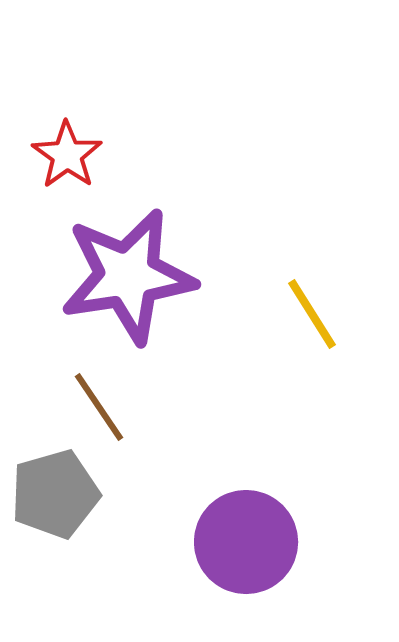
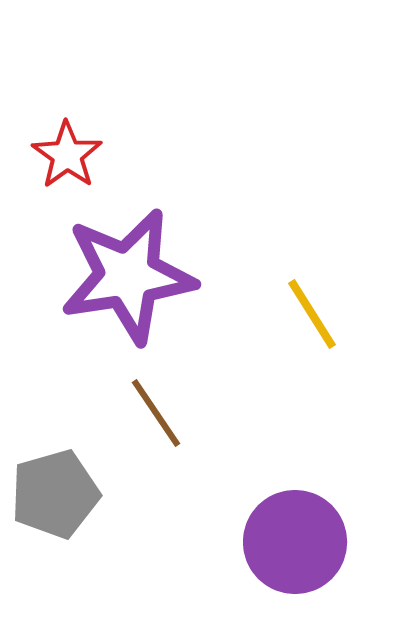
brown line: moved 57 px right, 6 px down
purple circle: moved 49 px right
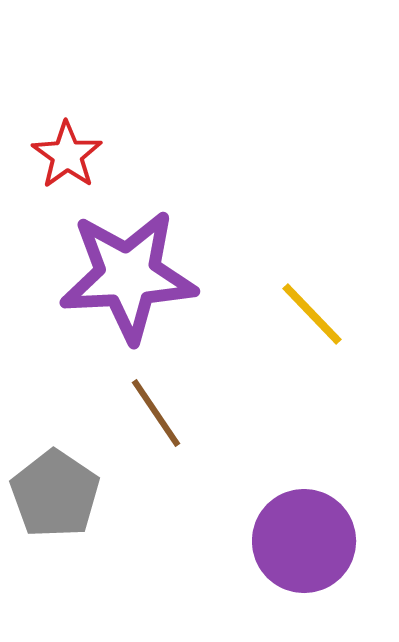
purple star: rotated 6 degrees clockwise
yellow line: rotated 12 degrees counterclockwise
gray pentagon: rotated 22 degrees counterclockwise
purple circle: moved 9 px right, 1 px up
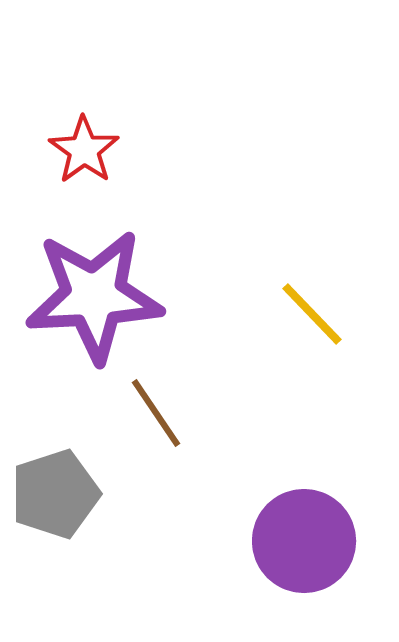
red star: moved 17 px right, 5 px up
purple star: moved 34 px left, 20 px down
gray pentagon: rotated 20 degrees clockwise
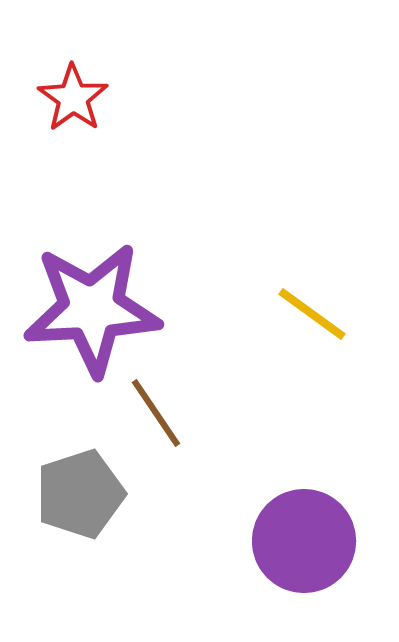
red star: moved 11 px left, 52 px up
purple star: moved 2 px left, 13 px down
yellow line: rotated 10 degrees counterclockwise
gray pentagon: moved 25 px right
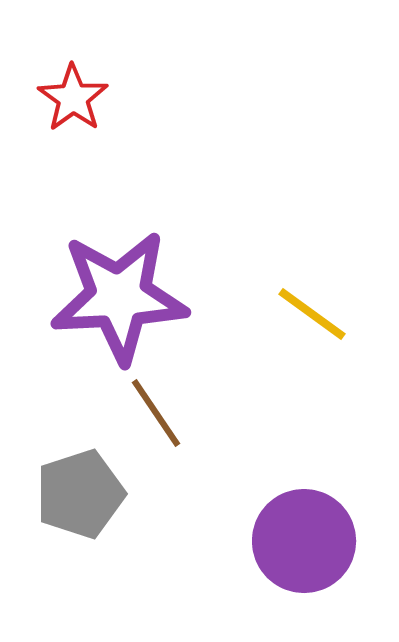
purple star: moved 27 px right, 12 px up
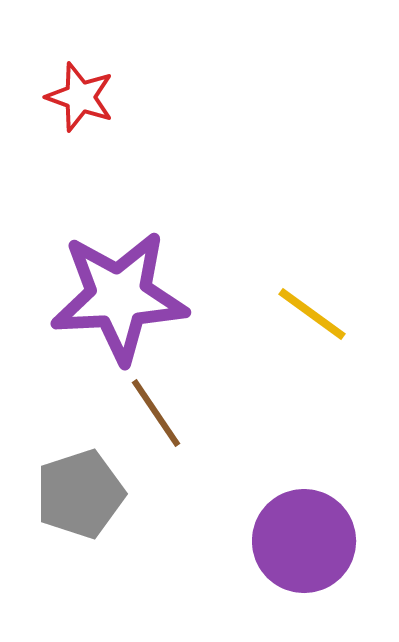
red star: moved 7 px right, 1 px up; rotated 16 degrees counterclockwise
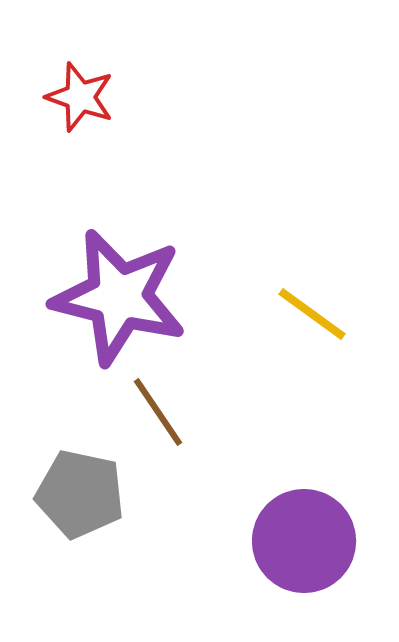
purple star: rotated 17 degrees clockwise
brown line: moved 2 px right, 1 px up
gray pentagon: rotated 30 degrees clockwise
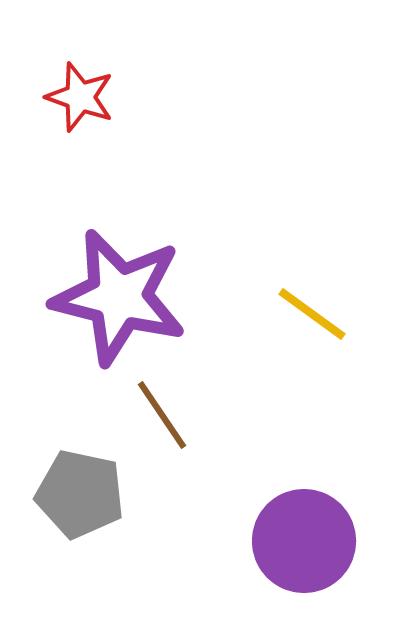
brown line: moved 4 px right, 3 px down
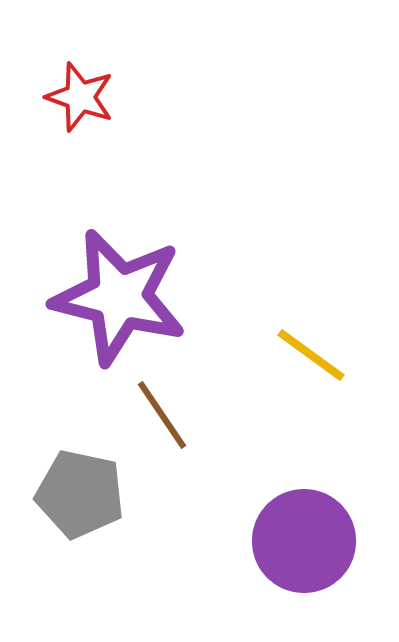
yellow line: moved 1 px left, 41 px down
